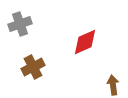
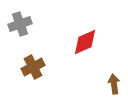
brown arrow: moved 1 px right, 1 px up
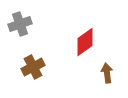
red diamond: rotated 12 degrees counterclockwise
brown arrow: moved 7 px left, 11 px up
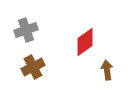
gray cross: moved 6 px right, 6 px down
brown arrow: moved 3 px up
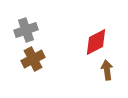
red diamond: moved 11 px right; rotated 8 degrees clockwise
brown cross: moved 8 px up
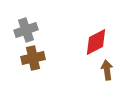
brown cross: moved 1 px up; rotated 15 degrees clockwise
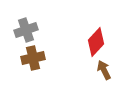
red diamond: rotated 20 degrees counterclockwise
brown arrow: moved 3 px left; rotated 18 degrees counterclockwise
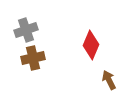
red diamond: moved 5 px left, 3 px down; rotated 20 degrees counterclockwise
brown arrow: moved 5 px right, 10 px down
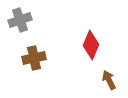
gray cross: moved 6 px left, 10 px up
brown cross: moved 1 px right
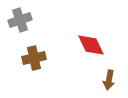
red diamond: rotated 48 degrees counterclockwise
brown arrow: rotated 144 degrees counterclockwise
